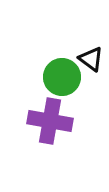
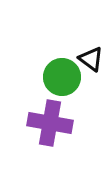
purple cross: moved 2 px down
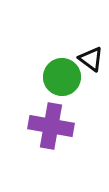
purple cross: moved 1 px right, 3 px down
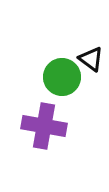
purple cross: moved 7 px left
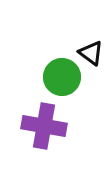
black triangle: moved 6 px up
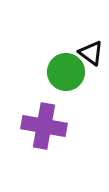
green circle: moved 4 px right, 5 px up
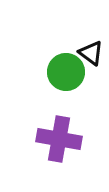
purple cross: moved 15 px right, 13 px down
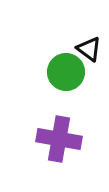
black triangle: moved 2 px left, 4 px up
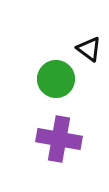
green circle: moved 10 px left, 7 px down
